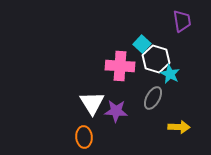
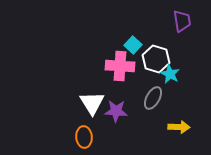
cyan square: moved 9 px left, 1 px down
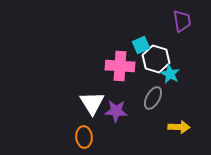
cyan square: moved 8 px right; rotated 24 degrees clockwise
